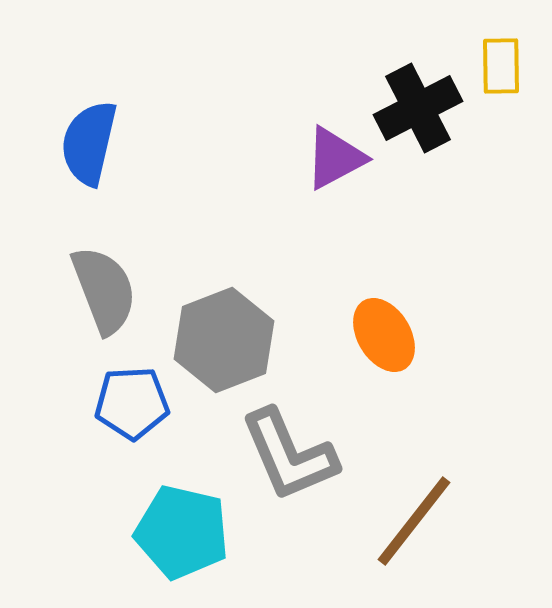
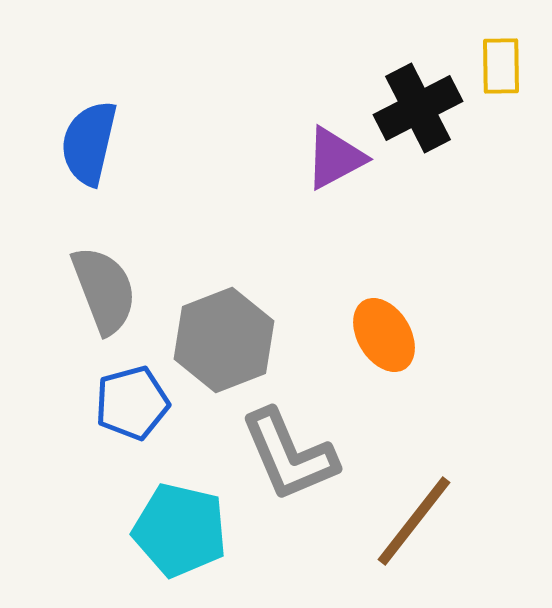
blue pentagon: rotated 12 degrees counterclockwise
cyan pentagon: moved 2 px left, 2 px up
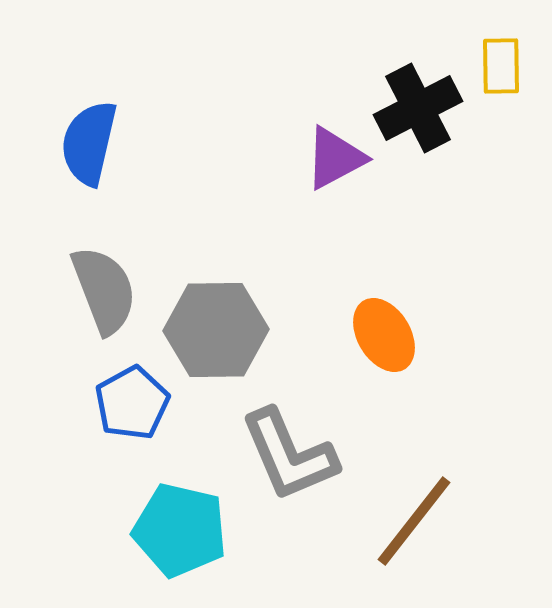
gray hexagon: moved 8 px left, 10 px up; rotated 20 degrees clockwise
blue pentagon: rotated 14 degrees counterclockwise
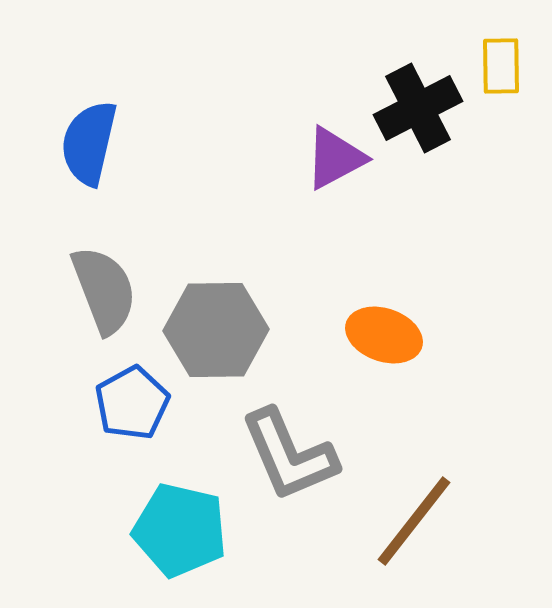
orange ellipse: rotated 40 degrees counterclockwise
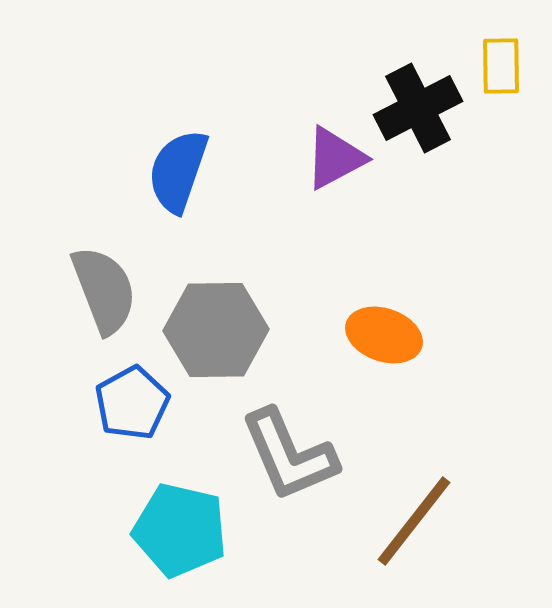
blue semicircle: moved 89 px right, 28 px down; rotated 6 degrees clockwise
